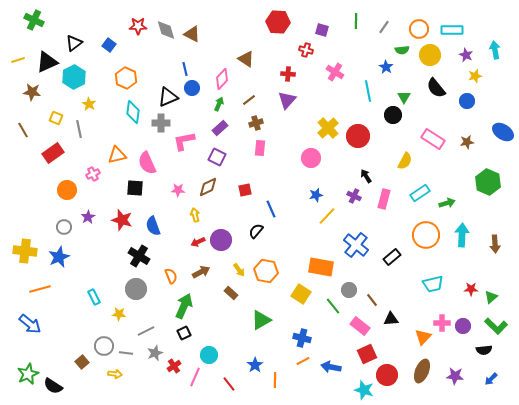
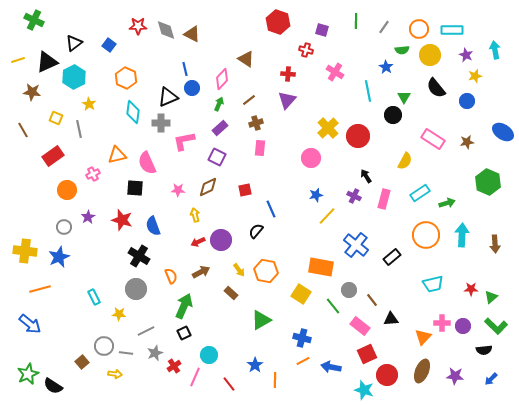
red hexagon at (278, 22): rotated 15 degrees clockwise
red rectangle at (53, 153): moved 3 px down
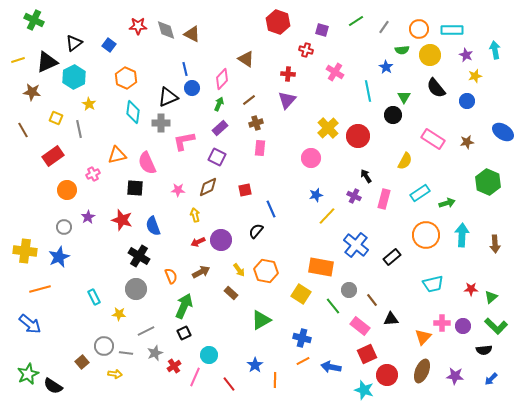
green line at (356, 21): rotated 56 degrees clockwise
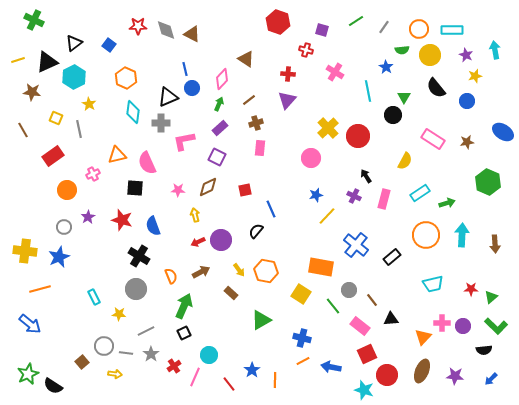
gray star at (155, 353): moved 4 px left, 1 px down; rotated 14 degrees counterclockwise
blue star at (255, 365): moved 3 px left, 5 px down
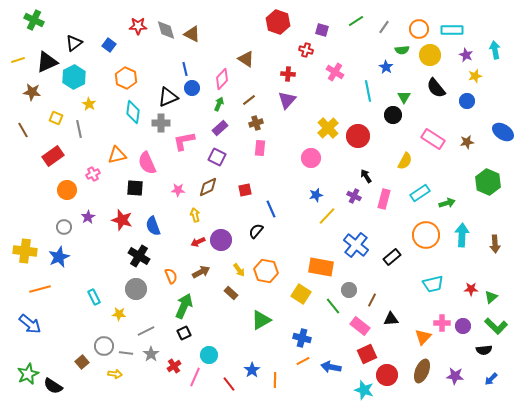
brown line at (372, 300): rotated 64 degrees clockwise
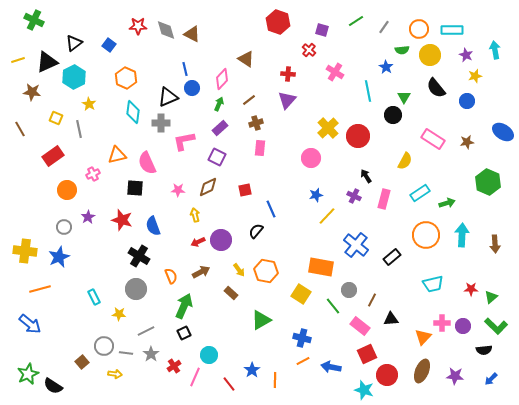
red cross at (306, 50): moved 3 px right; rotated 24 degrees clockwise
brown line at (23, 130): moved 3 px left, 1 px up
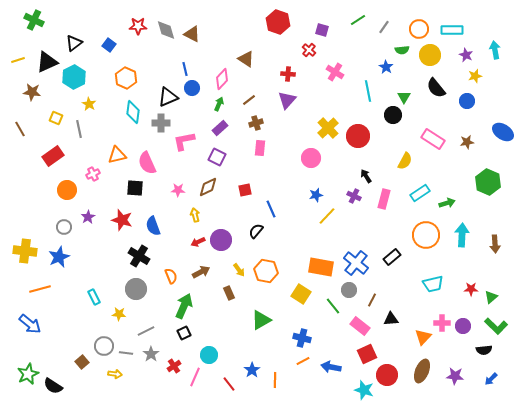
green line at (356, 21): moved 2 px right, 1 px up
blue cross at (356, 245): moved 18 px down
brown rectangle at (231, 293): moved 2 px left; rotated 24 degrees clockwise
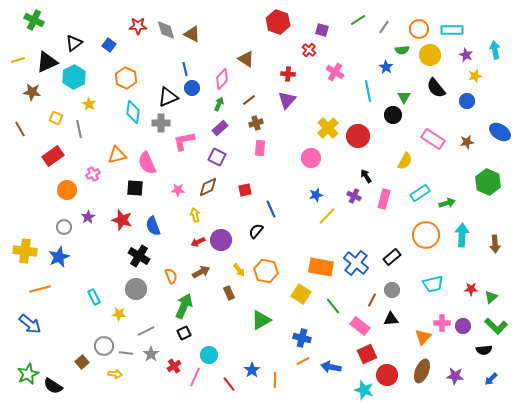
blue ellipse at (503, 132): moved 3 px left
gray circle at (349, 290): moved 43 px right
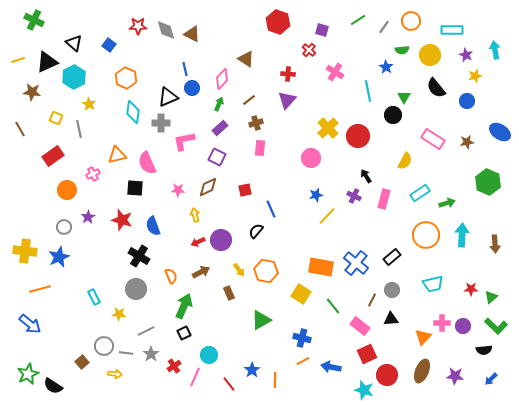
orange circle at (419, 29): moved 8 px left, 8 px up
black triangle at (74, 43): rotated 42 degrees counterclockwise
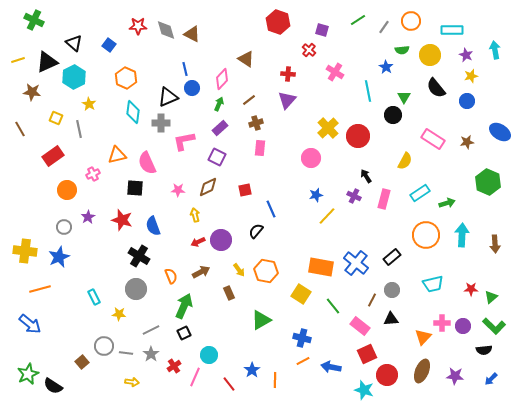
yellow star at (475, 76): moved 4 px left
green L-shape at (496, 326): moved 2 px left
gray line at (146, 331): moved 5 px right, 1 px up
yellow arrow at (115, 374): moved 17 px right, 8 px down
